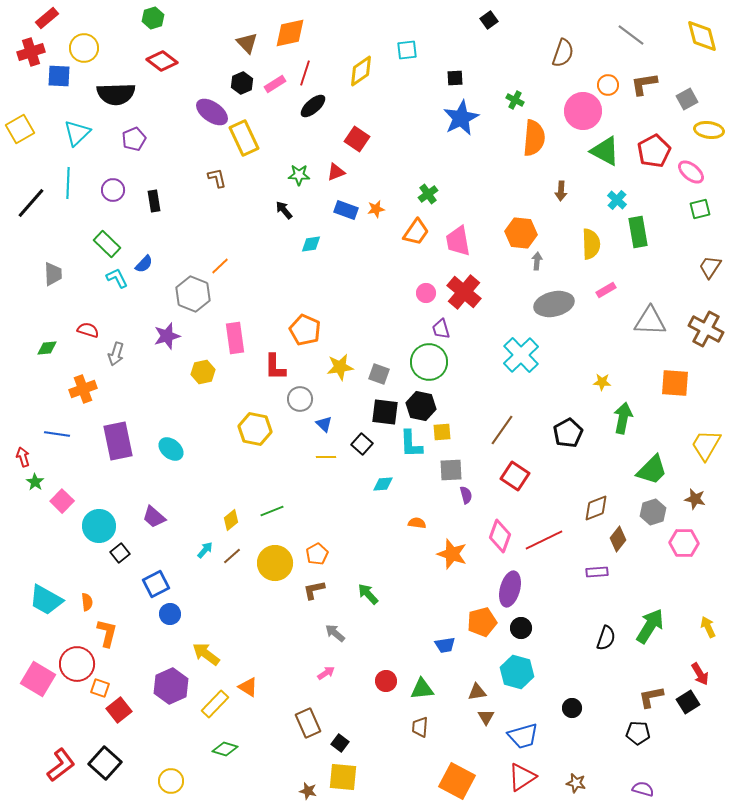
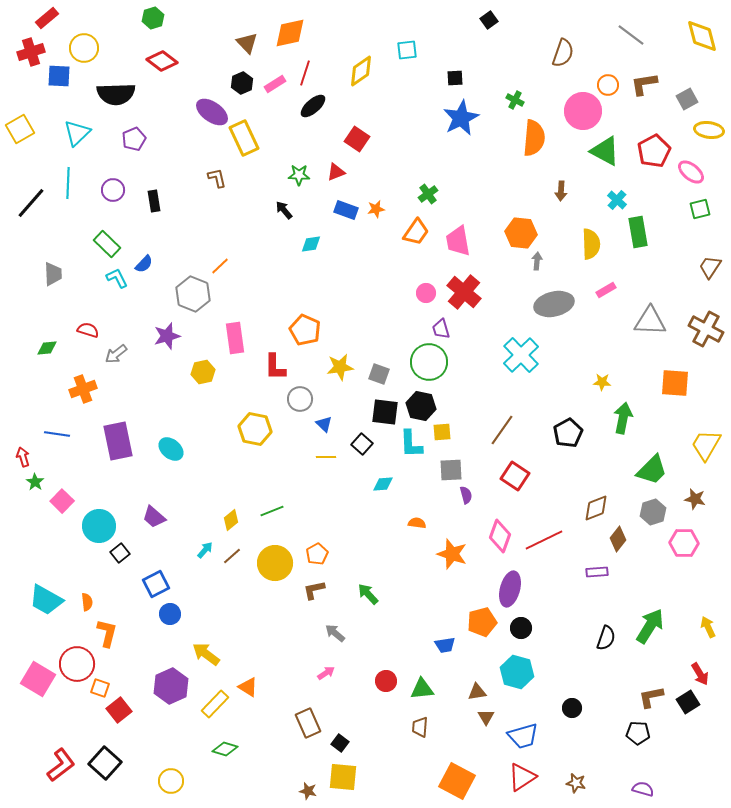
gray arrow at (116, 354): rotated 35 degrees clockwise
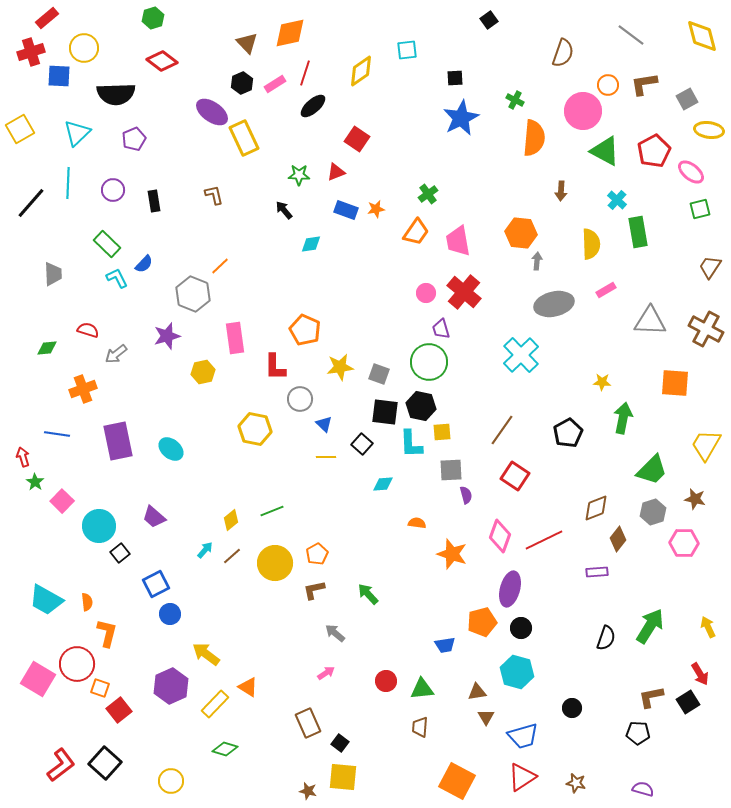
brown L-shape at (217, 178): moved 3 px left, 17 px down
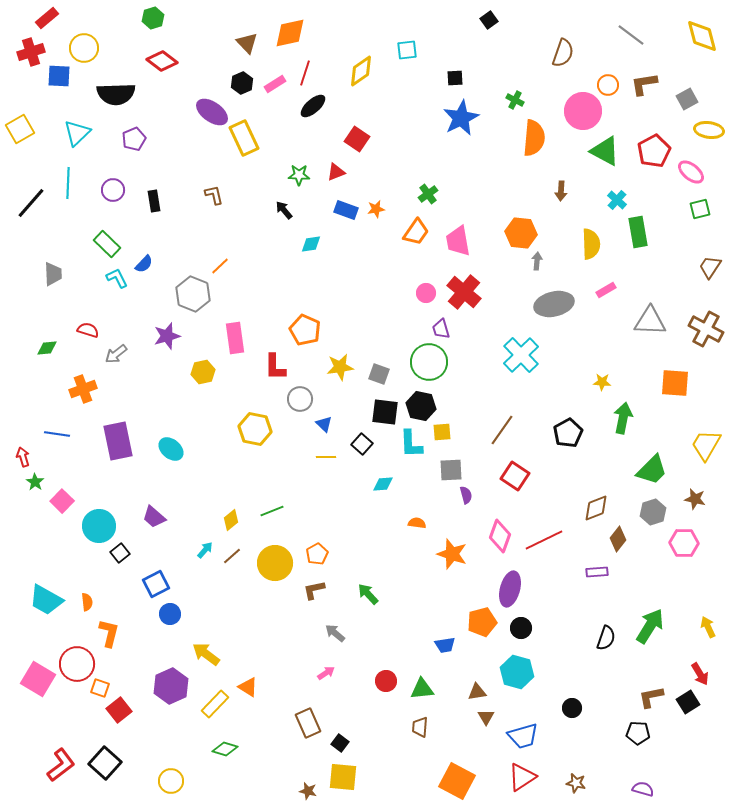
orange L-shape at (107, 633): moved 2 px right
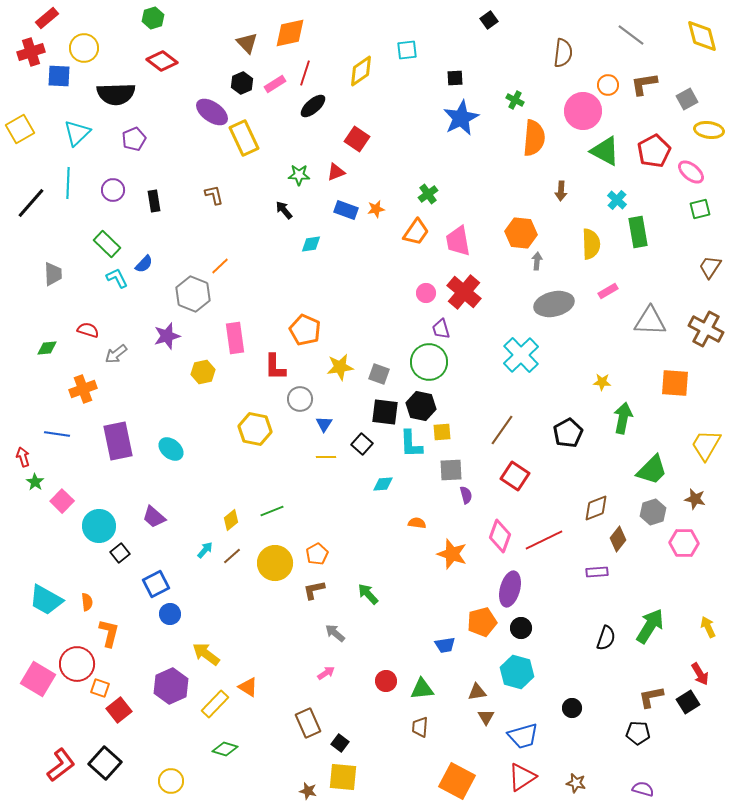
brown semicircle at (563, 53): rotated 12 degrees counterclockwise
pink rectangle at (606, 290): moved 2 px right, 1 px down
blue triangle at (324, 424): rotated 18 degrees clockwise
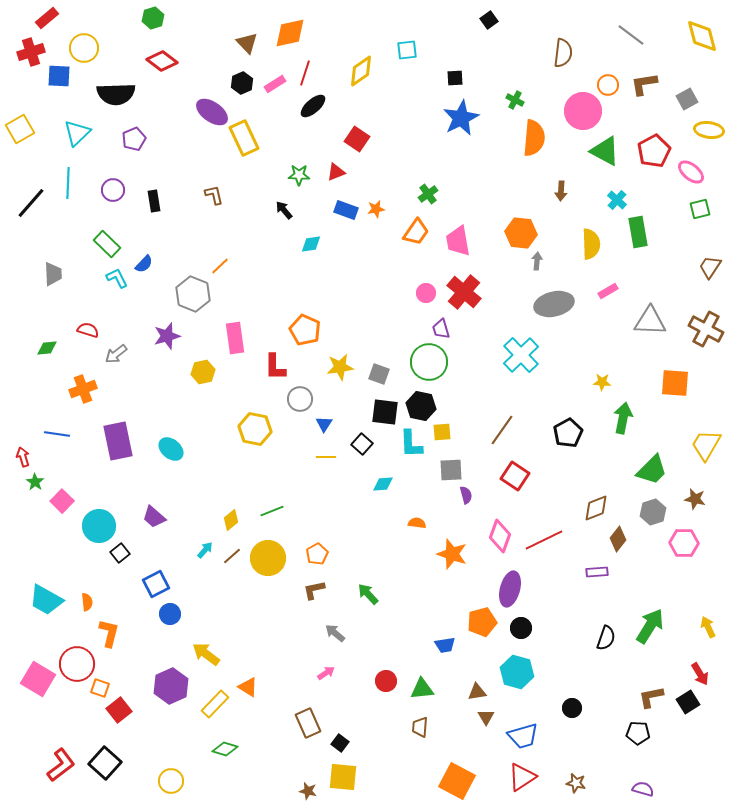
yellow circle at (275, 563): moved 7 px left, 5 px up
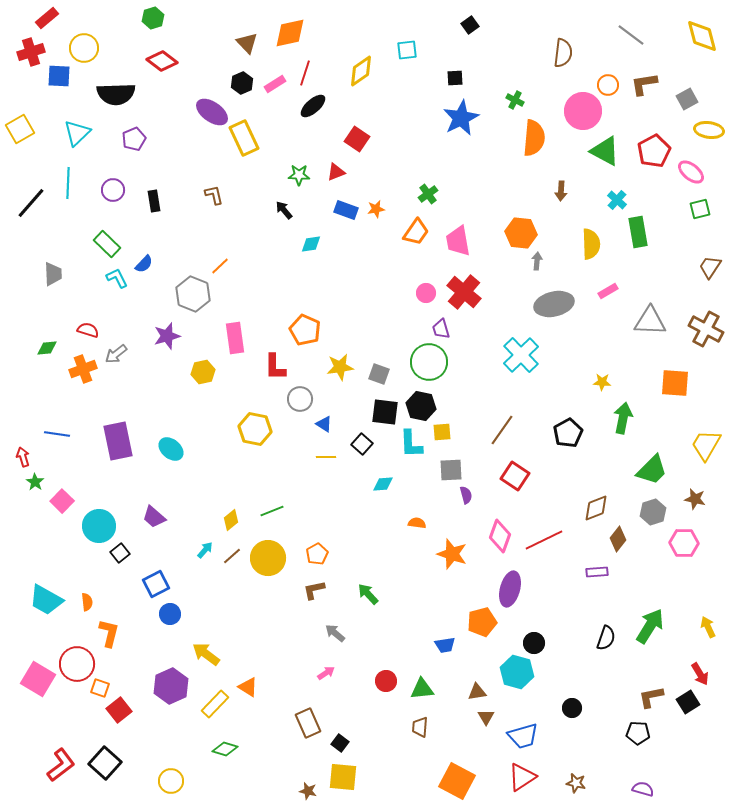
black square at (489, 20): moved 19 px left, 5 px down
orange cross at (83, 389): moved 20 px up
blue triangle at (324, 424): rotated 30 degrees counterclockwise
black circle at (521, 628): moved 13 px right, 15 px down
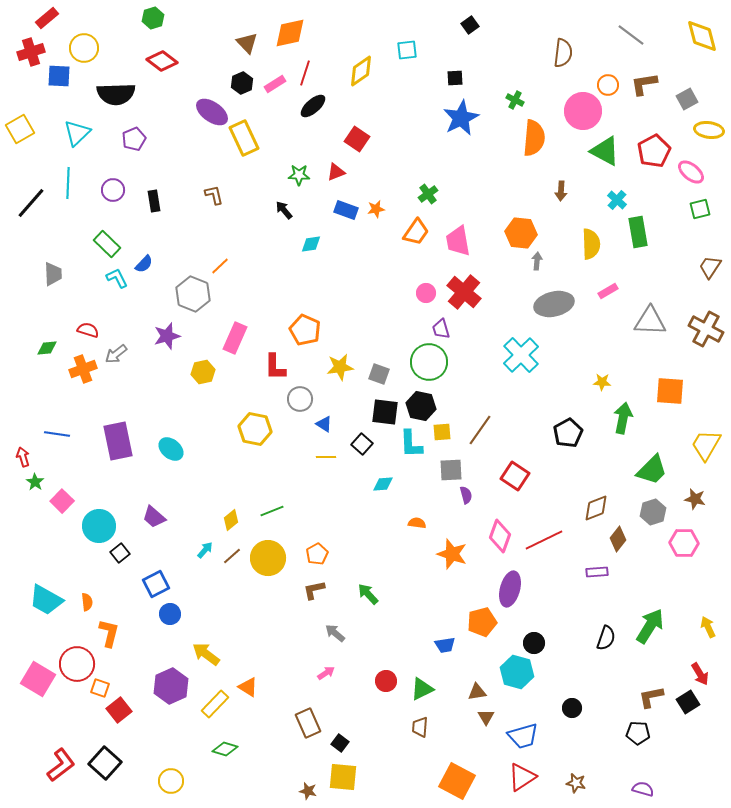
pink rectangle at (235, 338): rotated 32 degrees clockwise
orange square at (675, 383): moved 5 px left, 8 px down
brown line at (502, 430): moved 22 px left
green triangle at (422, 689): rotated 20 degrees counterclockwise
